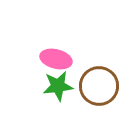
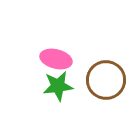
brown circle: moved 7 px right, 6 px up
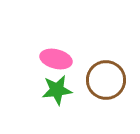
green star: moved 1 px left, 4 px down
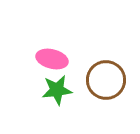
pink ellipse: moved 4 px left
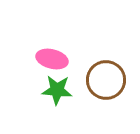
green star: rotated 12 degrees clockwise
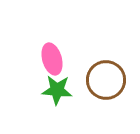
pink ellipse: rotated 60 degrees clockwise
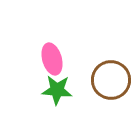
brown circle: moved 5 px right
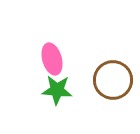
brown circle: moved 2 px right
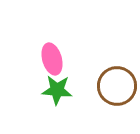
brown circle: moved 4 px right, 6 px down
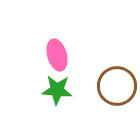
pink ellipse: moved 5 px right, 4 px up
